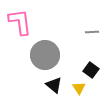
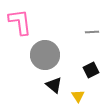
black square: rotated 28 degrees clockwise
yellow triangle: moved 1 px left, 8 px down
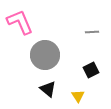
pink L-shape: rotated 16 degrees counterclockwise
black triangle: moved 6 px left, 4 px down
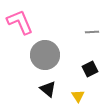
black square: moved 1 px left, 1 px up
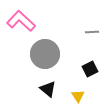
pink L-shape: moved 1 px right, 1 px up; rotated 24 degrees counterclockwise
gray circle: moved 1 px up
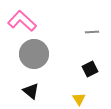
pink L-shape: moved 1 px right
gray circle: moved 11 px left
black triangle: moved 17 px left, 2 px down
yellow triangle: moved 1 px right, 3 px down
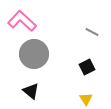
gray line: rotated 32 degrees clockwise
black square: moved 3 px left, 2 px up
yellow triangle: moved 7 px right
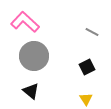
pink L-shape: moved 3 px right, 1 px down
gray circle: moved 2 px down
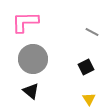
pink L-shape: rotated 44 degrees counterclockwise
gray circle: moved 1 px left, 3 px down
black square: moved 1 px left
yellow triangle: moved 3 px right
